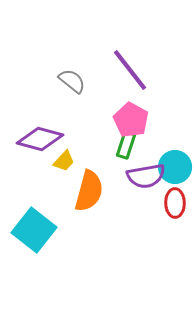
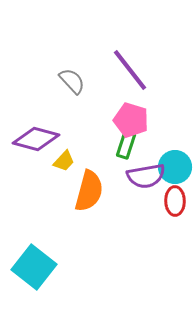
gray semicircle: rotated 8 degrees clockwise
pink pentagon: rotated 12 degrees counterclockwise
purple diamond: moved 4 px left
red ellipse: moved 2 px up
cyan square: moved 37 px down
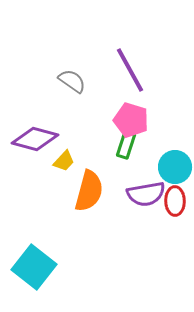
purple line: rotated 9 degrees clockwise
gray semicircle: rotated 12 degrees counterclockwise
purple diamond: moved 1 px left
purple semicircle: moved 18 px down
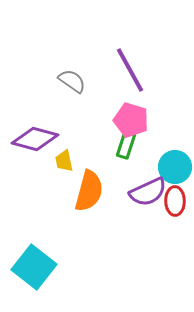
yellow trapezoid: rotated 125 degrees clockwise
purple semicircle: moved 2 px right, 2 px up; rotated 15 degrees counterclockwise
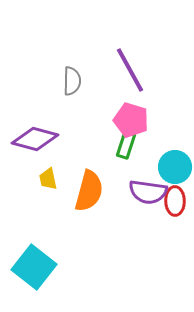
gray semicircle: rotated 56 degrees clockwise
yellow trapezoid: moved 16 px left, 18 px down
purple semicircle: rotated 33 degrees clockwise
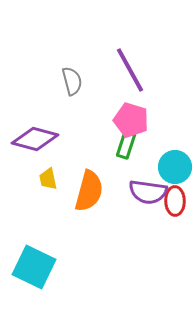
gray semicircle: rotated 16 degrees counterclockwise
cyan square: rotated 12 degrees counterclockwise
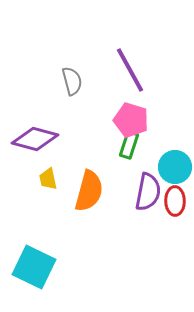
green rectangle: moved 3 px right
purple semicircle: rotated 87 degrees counterclockwise
